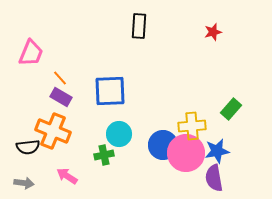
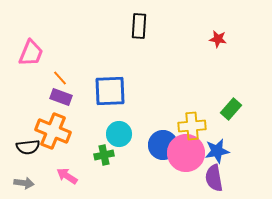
red star: moved 5 px right, 7 px down; rotated 24 degrees clockwise
purple rectangle: rotated 10 degrees counterclockwise
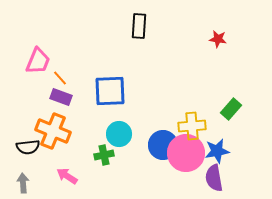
pink trapezoid: moved 7 px right, 8 px down
gray arrow: moved 1 px left; rotated 102 degrees counterclockwise
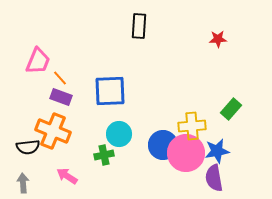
red star: rotated 12 degrees counterclockwise
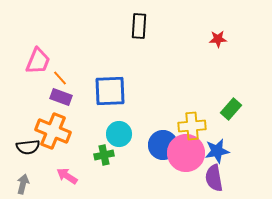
gray arrow: moved 1 px down; rotated 18 degrees clockwise
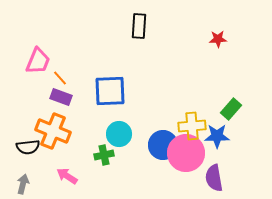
blue star: moved 15 px up; rotated 10 degrees clockwise
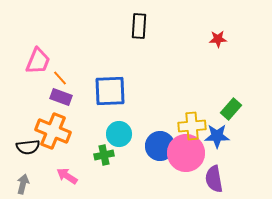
blue circle: moved 3 px left, 1 px down
purple semicircle: moved 1 px down
